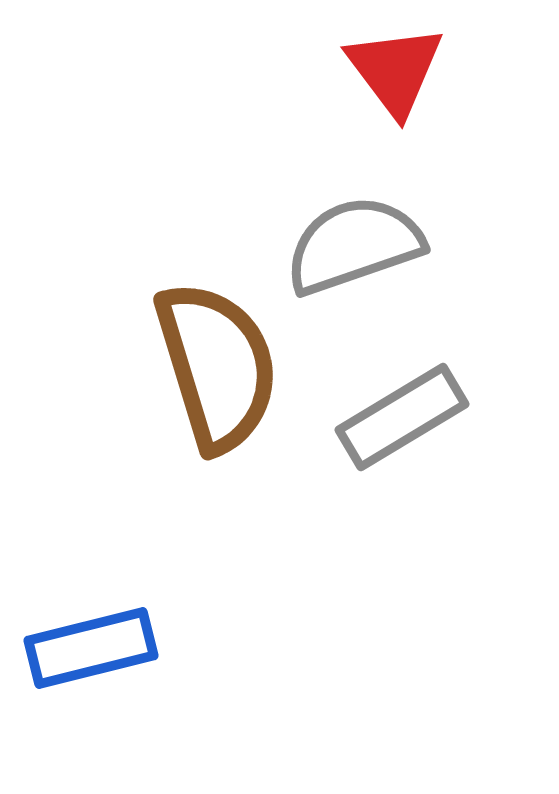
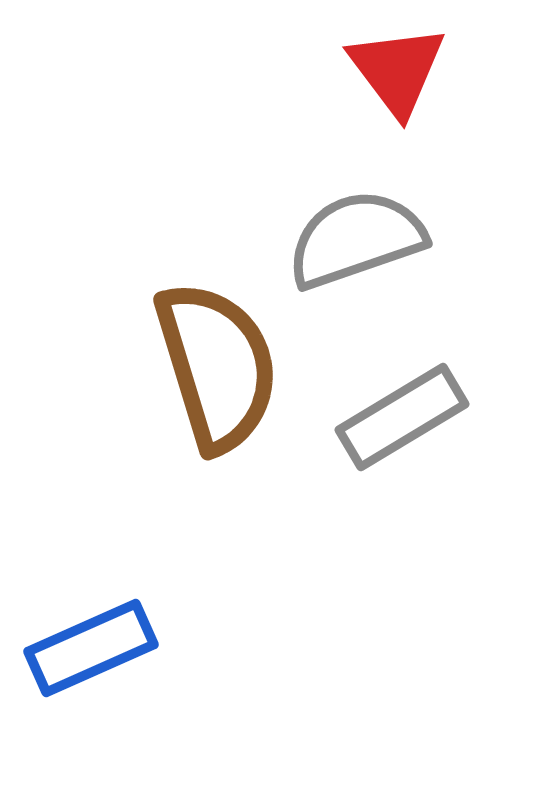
red triangle: moved 2 px right
gray semicircle: moved 2 px right, 6 px up
blue rectangle: rotated 10 degrees counterclockwise
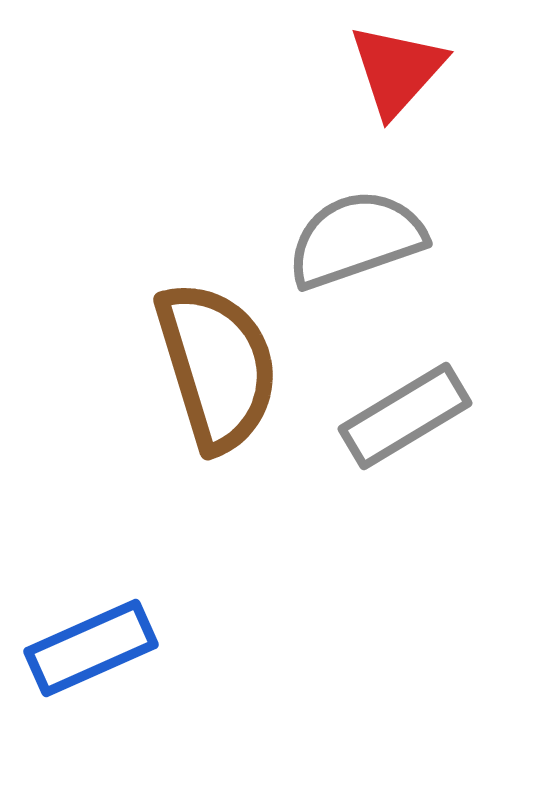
red triangle: rotated 19 degrees clockwise
gray rectangle: moved 3 px right, 1 px up
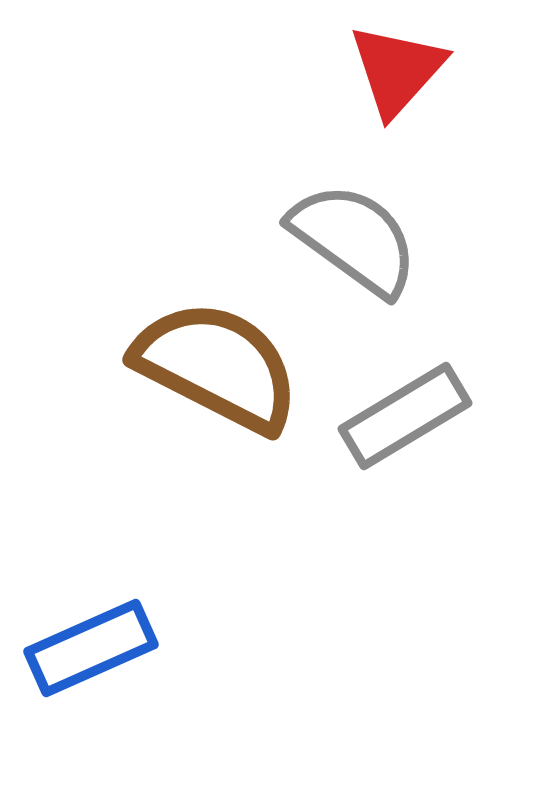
gray semicircle: moved 2 px left; rotated 55 degrees clockwise
brown semicircle: rotated 46 degrees counterclockwise
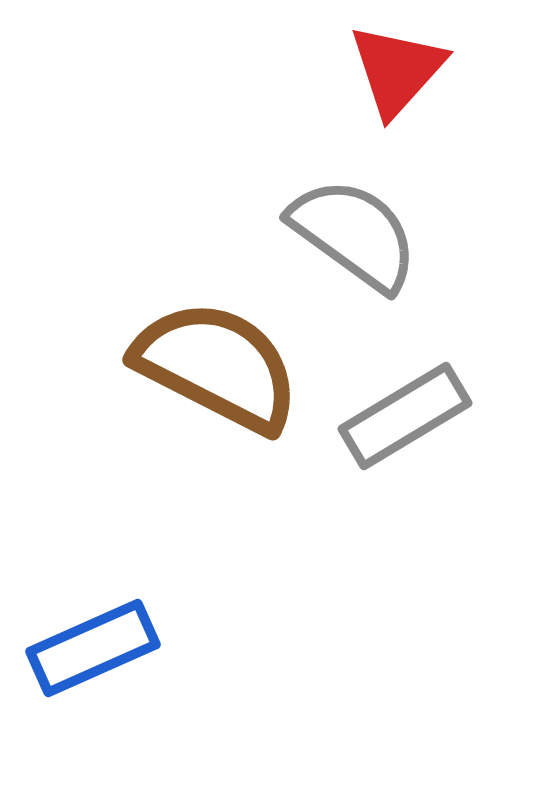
gray semicircle: moved 5 px up
blue rectangle: moved 2 px right
